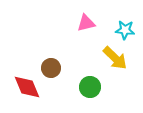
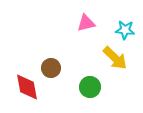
red diamond: rotated 12 degrees clockwise
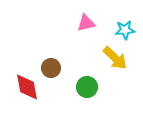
cyan star: rotated 12 degrees counterclockwise
green circle: moved 3 px left
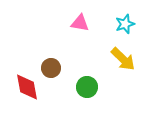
pink triangle: moved 6 px left; rotated 24 degrees clockwise
cyan star: moved 6 px up; rotated 12 degrees counterclockwise
yellow arrow: moved 8 px right, 1 px down
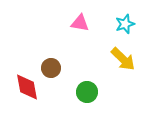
green circle: moved 5 px down
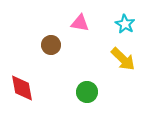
cyan star: rotated 24 degrees counterclockwise
brown circle: moved 23 px up
red diamond: moved 5 px left, 1 px down
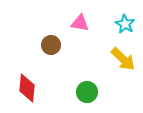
red diamond: moved 5 px right; rotated 16 degrees clockwise
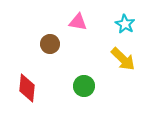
pink triangle: moved 2 px left, 1 px up
brown circle: moved 1 px left, 1 px up
green circle: moved 3 px left, 6 px up
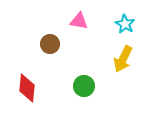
pink triangle: moved 1 px right, 1 px up
yellow arrow: rotated 72 degrees clockwise
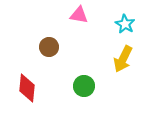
pink triangle: moved 6 px up
brown circle: moved 1 px left, 3 px down
